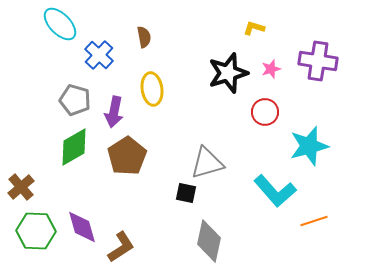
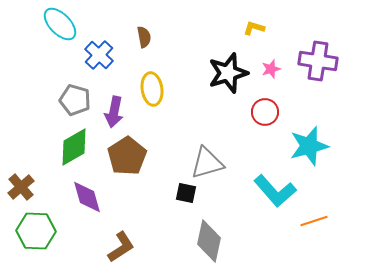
purple diamond: moved 5 px right, 30 px up
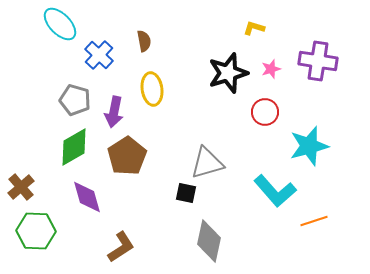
brown semicircle: moved 4 px down
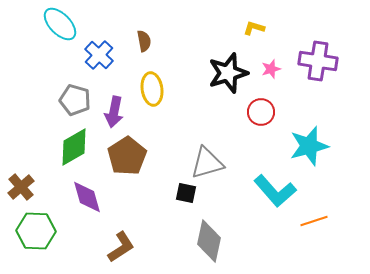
red circle: moved 4 px left
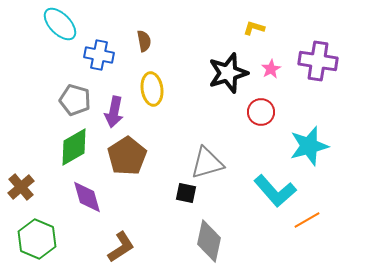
blue cross: rotated 32 degrees counterclockwise
pink star: rotated 12 degrees counterclockwise
orange line: moved 7 px left, 1 px up; rotated 12 degrees counterclockwise
green hexagon: moved 1 px right, 8 px down; rotated 21 degrees clockwise
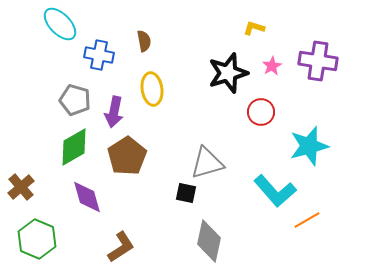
pink star: moved 1 px right, 3 px up
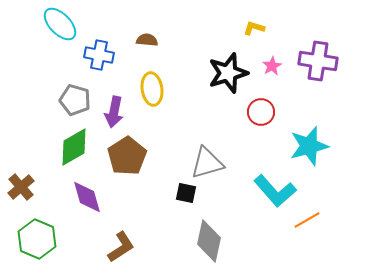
brown semicircle: moved 3 px right, 1 px up; rotated 75 degrees counterclockwise
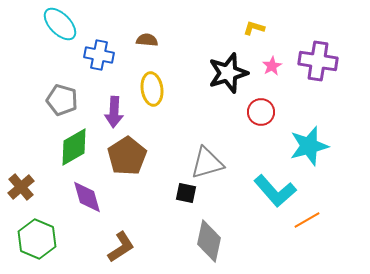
gray pentagon: moved 13 px left
purple arrow: rotated 8 degrees counterclockwise
